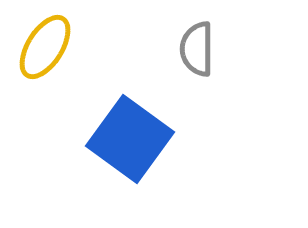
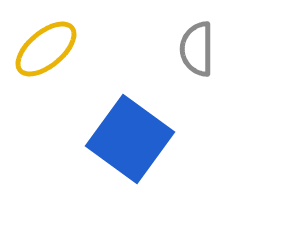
yellow ellipse: moved 1 px right, 2 px down; rotated 18 degrees clockwise
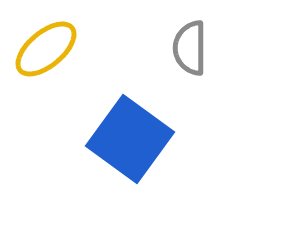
gray semicircle: moved 7 px left, 1 px up
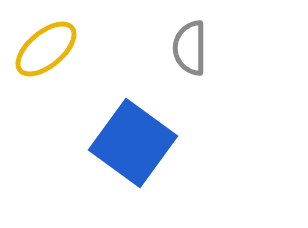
blue square: moved 3 px right, 4 px down
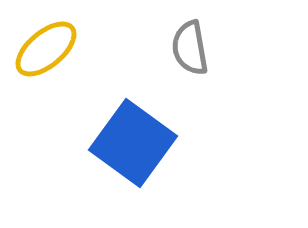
gray semicircle: rotated 10 degrees counterclockwise
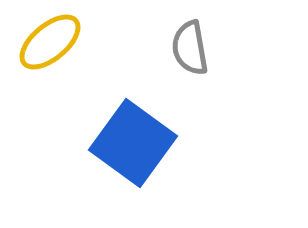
yellow ellipse: moved 4 px right, 7 px up
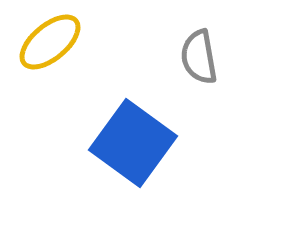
gray semicircle: moved 9 px right, 9 px down
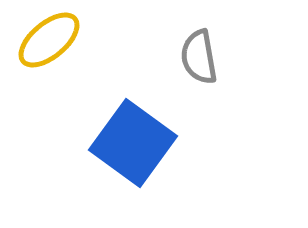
yellow ellipse: moved 1 px left, 2 px up
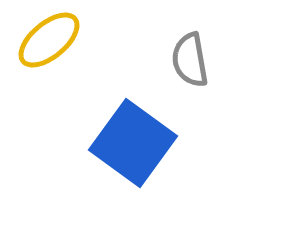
gray semicircle: moved 9 px left, 3 px down
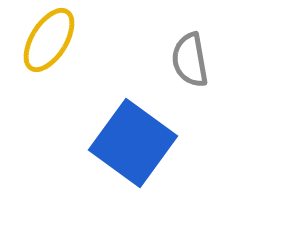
yellow ellipse: rotated 18 degrees counterclockwise
